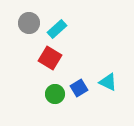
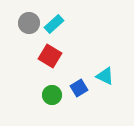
cyan rectangle: moved 3 px left, 5 px up
red square: moved 2 px up
cyan triangle: moved 3 px left, 6 px up
green circle: moved 3 px left, 1 px down
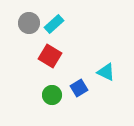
cyan triangle: moved 1 px right, 4 px up
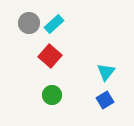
red square: rotated 10 degrees clockwise
cyan triangle: rotated 42 degrees clockwise
blue square: moved 26 px right, 12 px down
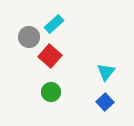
gray circle: moved 14 px down
green circle: moved 1 px left, 3 px up
blue square: moved 2 px down; rotated 12 degrees counterclockwise
